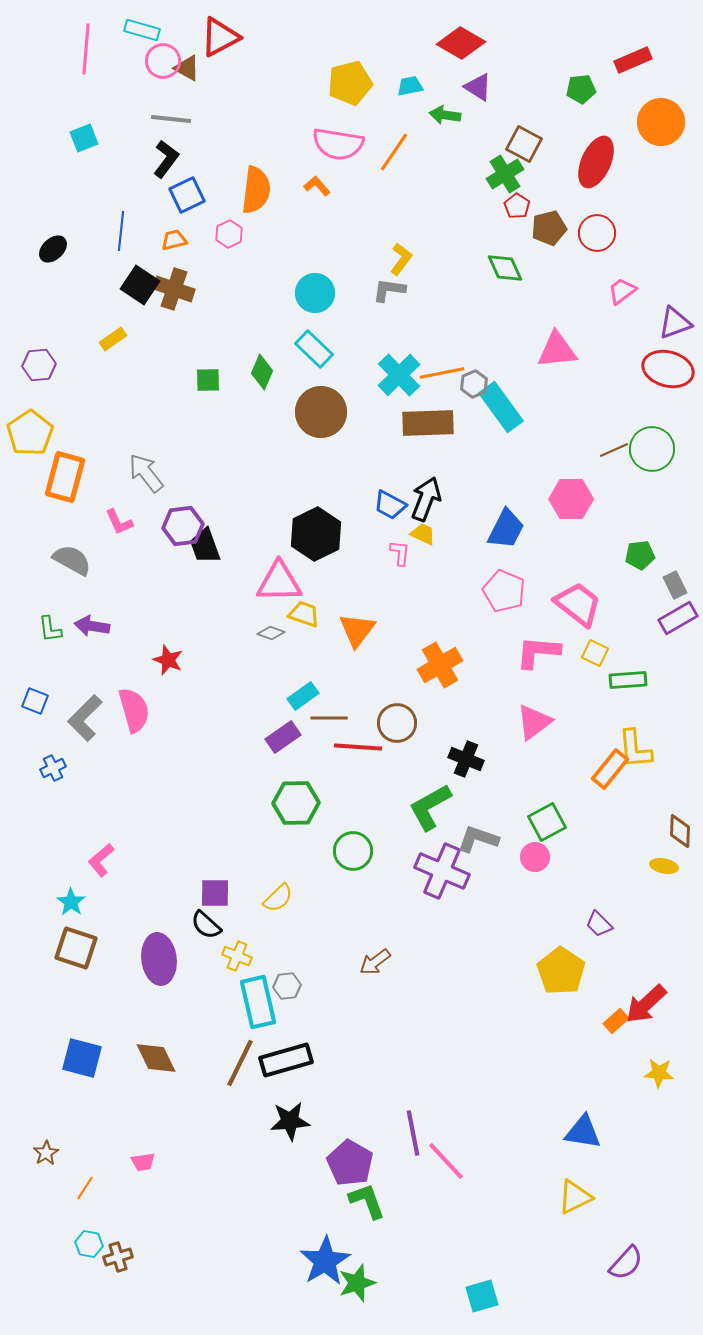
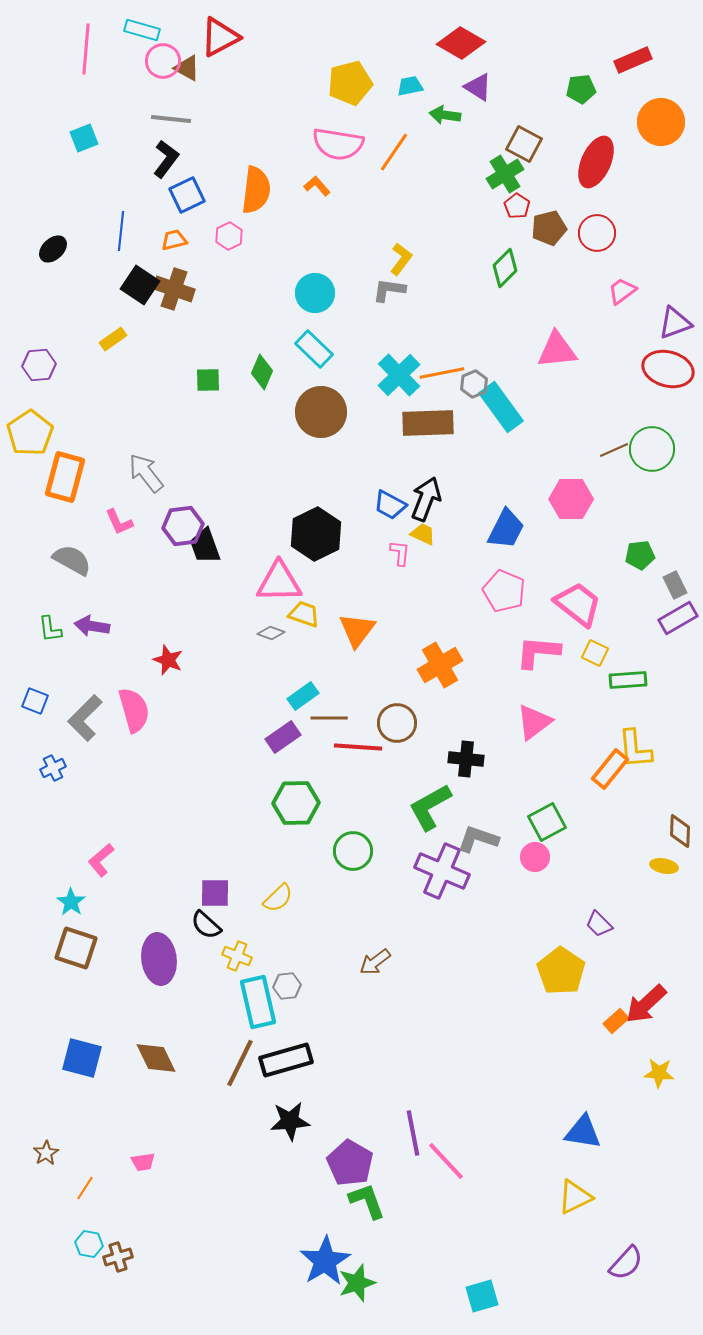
pink hexagon at (229, 234): moved 2 px down
green diamond at (505, 268): rotated 69 degrees clockwise
black cross at (466, 759): rotated 16 degrees counterclockwise
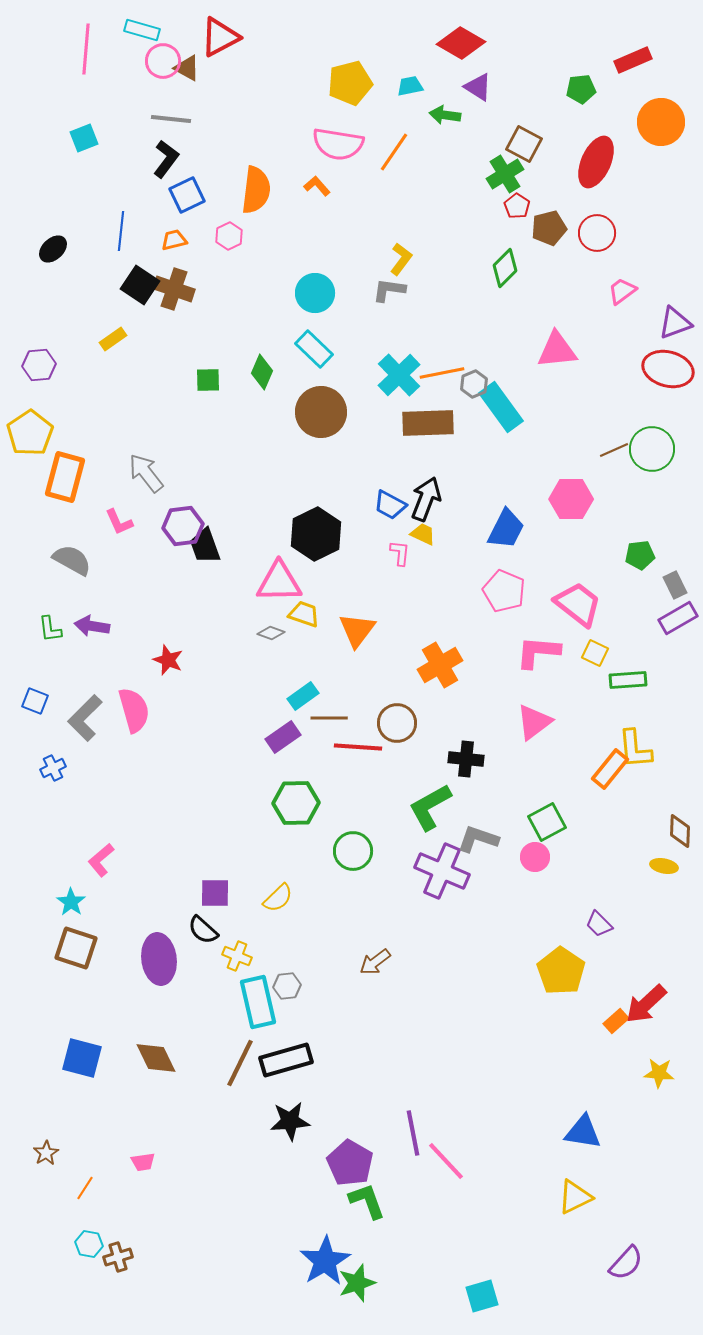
black semicircle at (206, 925): moved 3 px left, 5 px down
